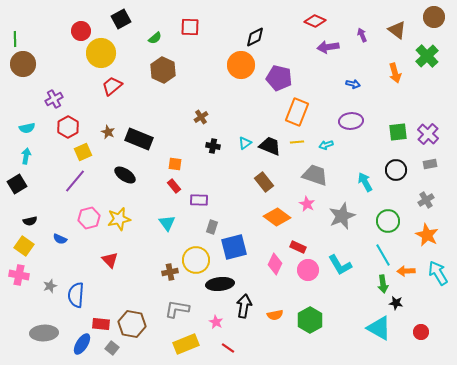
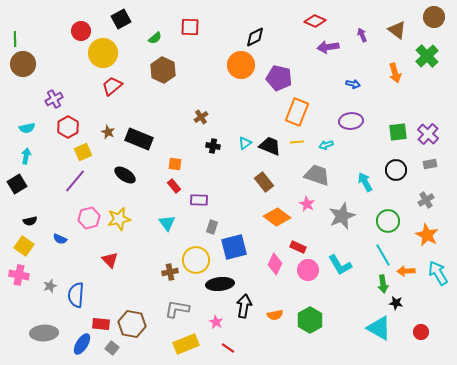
yellow circle at (101, 53): moved 2 px right
gray trapezoid at (315, 175): moved 2 px right
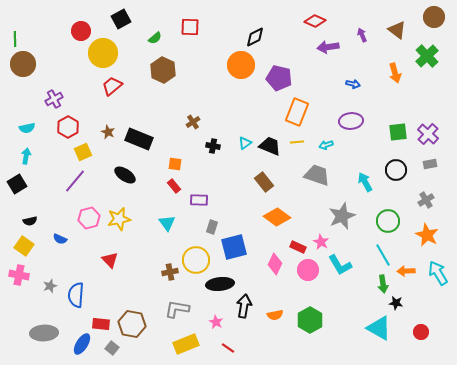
brown cross at (201, 117): moved 8 px left, 5 px down
pink star at (307, 204): moved 14 px right, 38 px down
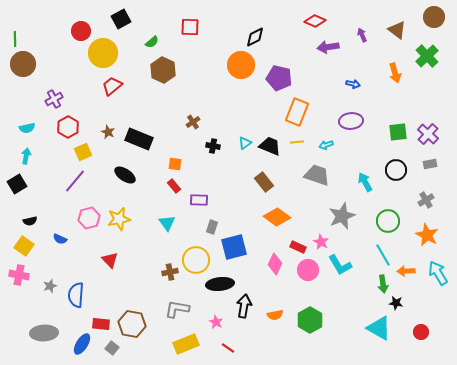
green semicircle at (155, 38): moved 3 px left, 4 px down
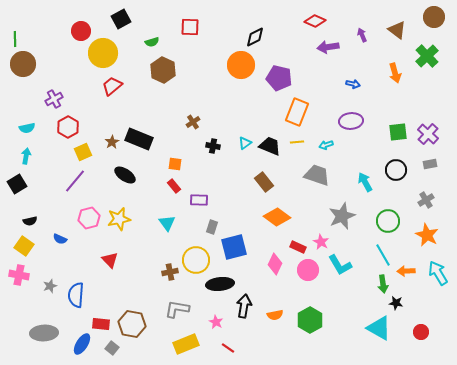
green semicircle at (152, 42): rotated 24 degrees clockwise
brown star at (108, 132): moved 4 px right, 10 px down; rotated 16 degrees clockwise
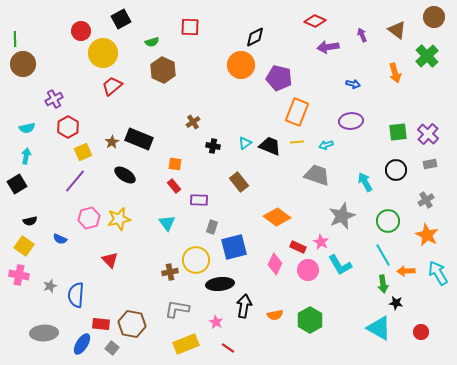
brown rectangle at (264, 182): moved 25 px left
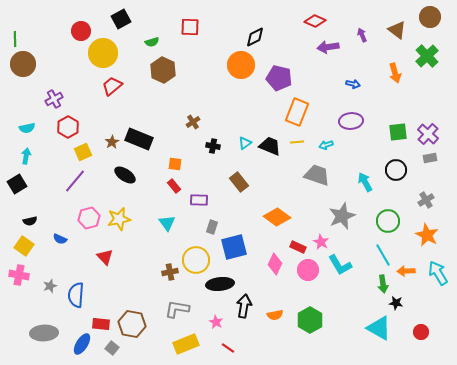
brown circle at (434, 17): moved 4 px left
gray rectangle at (430, 164): moved 6 px up
red triangle at (110, 260): moved 5 px left, 3 px up
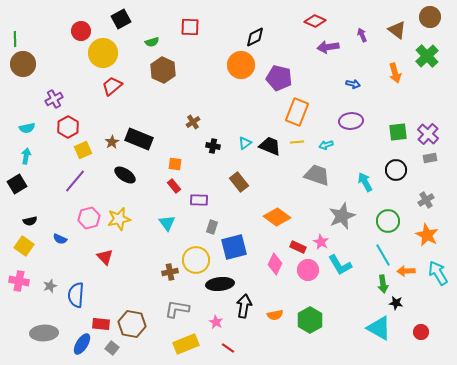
yellow square at (83, 152): moved 2 px up
pink cross at (19, 275): moved 6 px down
